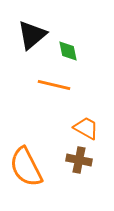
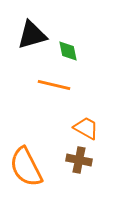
black triangle: rotated 24 degrees clockwise
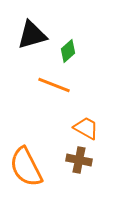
green diamond: rotated 60 degrees clockwise
orange line: rotated 8 degrees clockwise
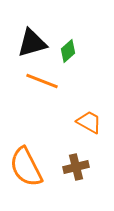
black triangle: moved 8 px down
orange line: moved 12 px left, 4 px up
orange trapezoid: moved 3 px right, 6 px up
brown cross: moved 3 px left, 7 px down; rotated 25 degrees counterclockwise
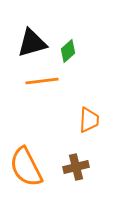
orange line: rotated 28 degrees counterclockwise
orange trapezoid: moved 2 px up; rotated 64 degrees clockwise
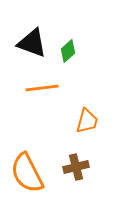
black triangle: rotated 36 degrees clockwise
orange line: moved 7 px down
orange trapezoid: moved 2 px left, 1 px down; rotated 12 degrees clockwise
orange semicircle: moved 1 px right, 6 px down
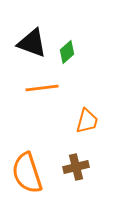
green diamond: moved 1 px left, 1 px down
orange semicircle: rotated 9 degrees clockwise
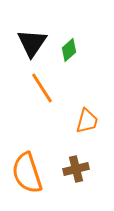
black triangle: rotated 44 degrees clockwise
green diamond: moved 2 px right, 2 px up
orange line: rotated 64 degrees clockwise
brown cross: moved 2 px down
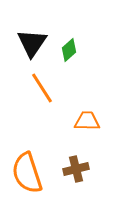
orange trapezoid: rotated 104 degrees counterclockwise
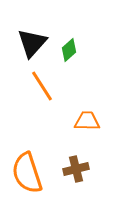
black triangle: rotated 8 degrees clockwise
orange line: moved 2 px up
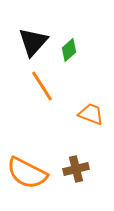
black triangle: moved 1 px right, 1 px up
orange trapezoid: moved 4 px right, 7 px up; rotated 20 degrees clockwise
orange semicircle: rotated 45 degrees counterclockwise
